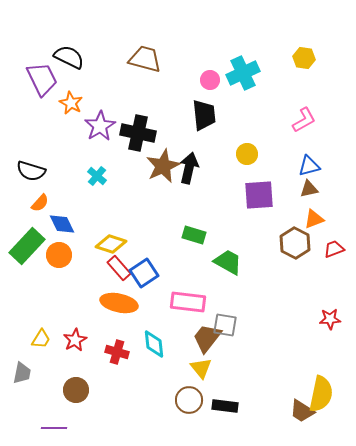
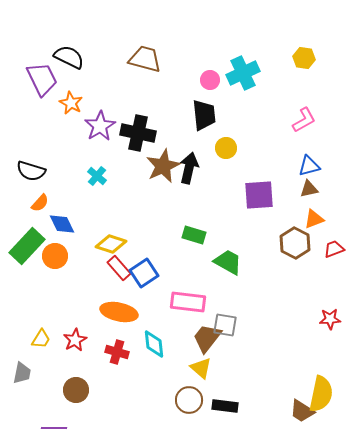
yellow circle at (247, 154): moved 21 px left, 6 px up
orange circle at (59, 255): moved 4 px left, 1 px down
orange ellipse at (119, 303): moved 9 px down
yellow triangle at (201, 368): rotated 10 degrees counterclockwise
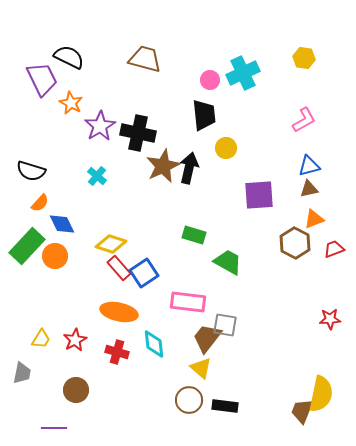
brown trapezoid at (302, 411): rotated 80 degrees clockwise
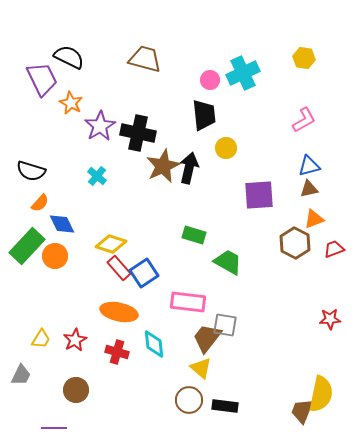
gray trapezoid at (22, 373): moved 1 px left, 2 px down; rotated 15 degrees clockwise
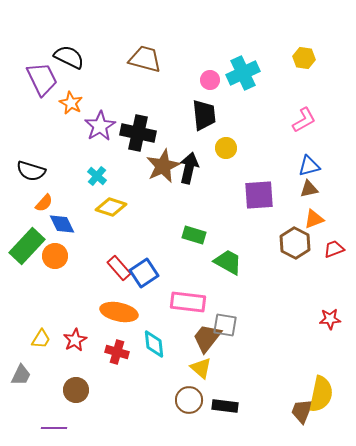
orange semicircle at (40, 203): moved 4 px right
yellow diamond at (111, 244): moved 37 px up
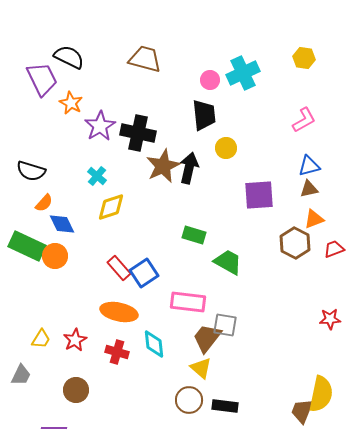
yellow diamond at (111, 207): rotated 36 degrees counterclockwise
green rectangle at (27, 246): rotated 72 degrees clockwise
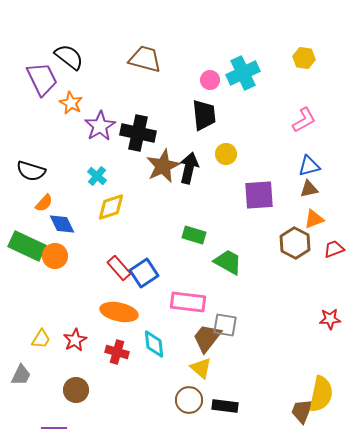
black semicircle at (69, 57): rotated 12 degrees clockwise
yellow circle at (226, 148): moved 6 px down
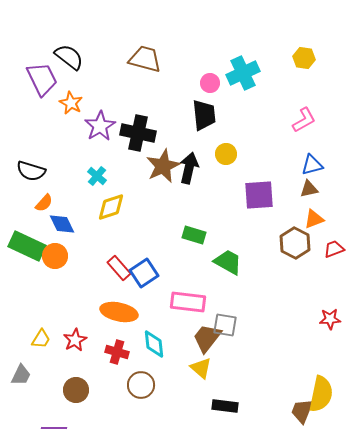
pink circle at (210, 80): moved 3 px down
blue triangle at (309, 166): moved 3 px right, 1 px up
brown circle at (189, 400): moved 48 px left, 15 px up
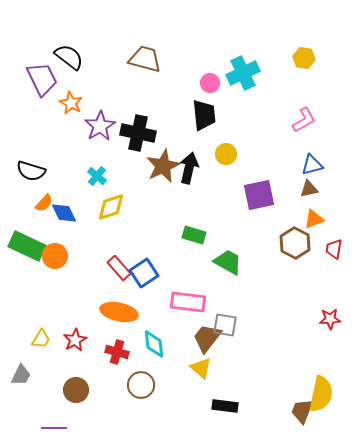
purple square at (259, 195): rotated 8 degrees counterclockwise
blue diamond at (62, 224): moved 2 px right, 11 px up
red trapezoid at (334, 249): rotated 60 degrees counterclockwise
